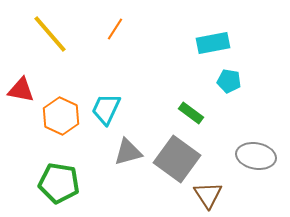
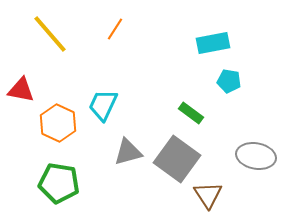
cyan trapezoid: moved 3 px left, 4 px up
orange hexagon: moved 3 px left, 7 px down
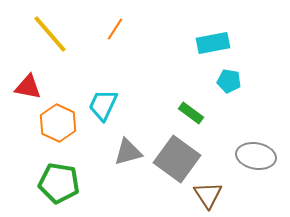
red triangle: moved 7 px right, 3 px up
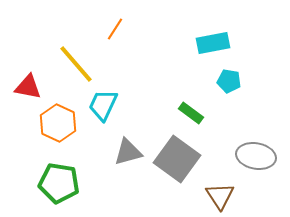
yellow line: moved 26 px right, 30 px down
brown triangle: moved 12 px right, 1 px down
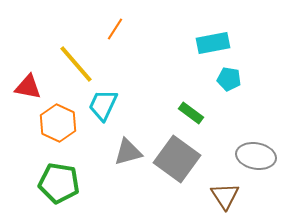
cyan pentagon: moved 2 px up
brown triangle: moved 5 px right
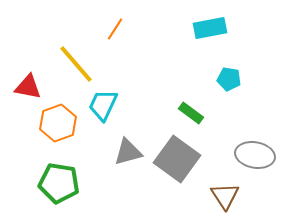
cyan rectangle: moved 3 px left, 15 px up
orange hexagon: rotated 15 degrees clockwise
gray ellipse: moved 1 px left, 1 px up
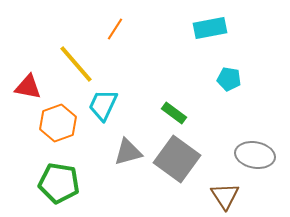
green rectangle: moved 17 px left
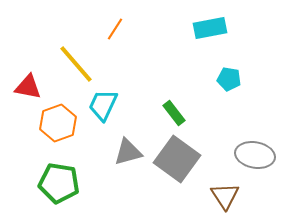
green rectangle: rotated 15 degrees clockwise
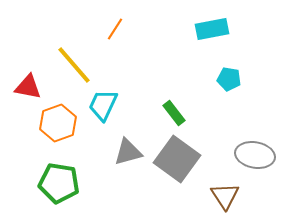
cyan rectangle: moved 2 px right, 1 px down
yellow line: moved 2 px left, 1 px down
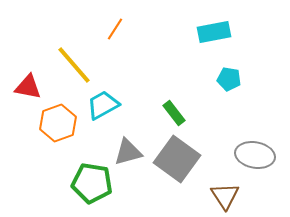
cyan rectangle: moved 2 px right, 3 px down
cyan trapezoid: rotated 36 degrees clockwise
green pentagon: moved 33 px right
